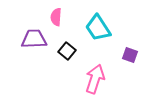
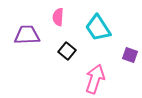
pink semicircle: moved 2 px right
purple trapezoid: moved 7 px left, 4 px up
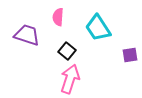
purple trapezoid: rotated 20 degrees clockwise
purple square: rotated 28 degrees counterclockwise
pink arrow: moved 25 px left
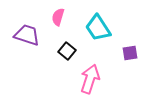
pink semicircle: rotated 12 degrees clockwise
purple square: moved 2 px up
pink arrow: moved 20 px right
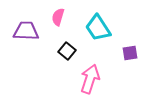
purple trapezoid: moved 1 px left, 4 px up; rotated 16 degrees counterclockwise
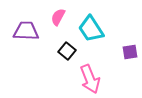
pink semicircle: rotated 12 degrees clockwise
cyan trapezoid: moved 7 px left, 1 px down
purple square: moved 1 px up
pink arrow: rotated 140 degrees clockwise
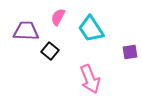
black square: moved 17 px left
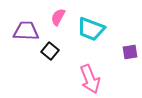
cyan trapezoid: rotated 36 degrees counterclockwise
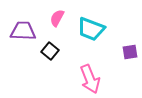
pink semicircle: moved 1 px left, 1 px down
purple trapezoid: moved 3 px left
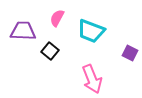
cyan trapezoid: moved 2 px down
purple square: moved 1 px down; rotated 35 degrees clockwise
pink arrow: moved 2 px right
